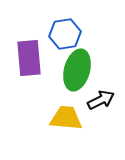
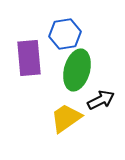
yellow trapezoid: rotated 40 degrees counterclockwise
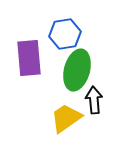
black arrow: moved 7 px left; rotated 68 degrees counterclockwise
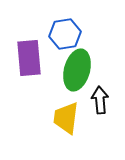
black arrow: moved 6 px right
yellow trapezoid: rotated 48 degrees counterclockwise
